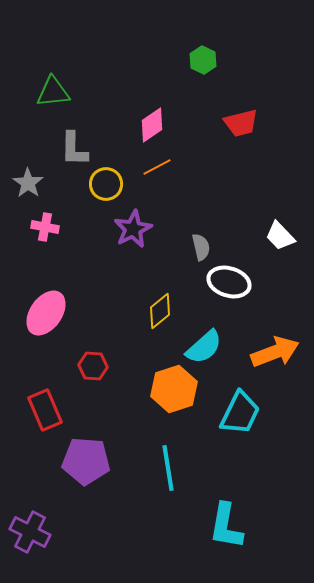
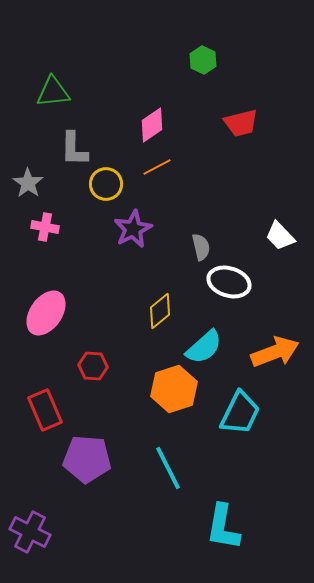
purple pentagon: moved 1 px right, 2 px up
cyan line: rotated 18 degrees counterclockwise
cyan L-shape: moved 3 px left, 1 px down
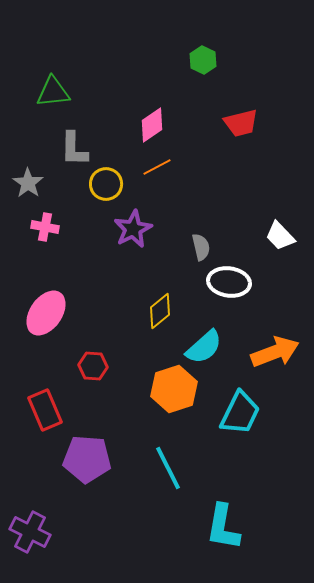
white ellipse: rotated 9 degrees counterclockwise
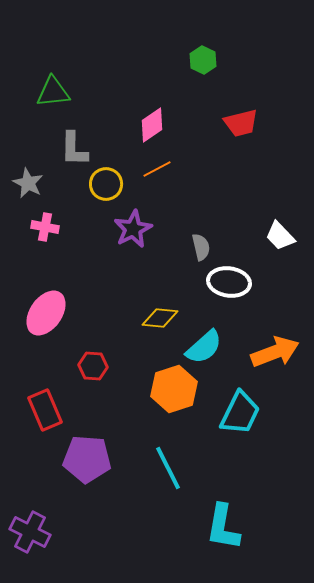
orange line: moved 2 px down
gray star: rotated 8 degrees counterclockwise
yellow diamond: moved 7 px down; rotated 45 degrees clockwise
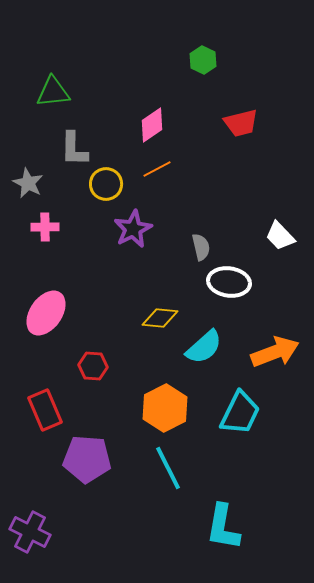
pink cross: rotated 12 degrees counterclockwise
orange hexagon: moved 9 px left, 19 px down; rotated 9 degrees counterclockwise
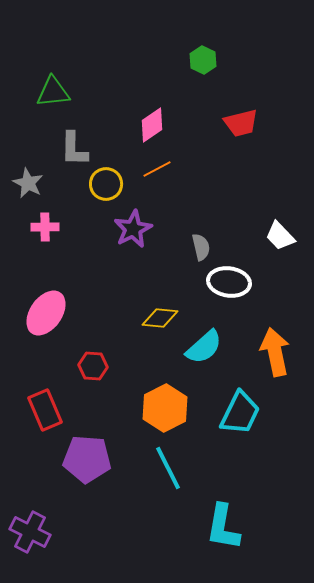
orange arrow: rotated 81 degrees counterclockwise
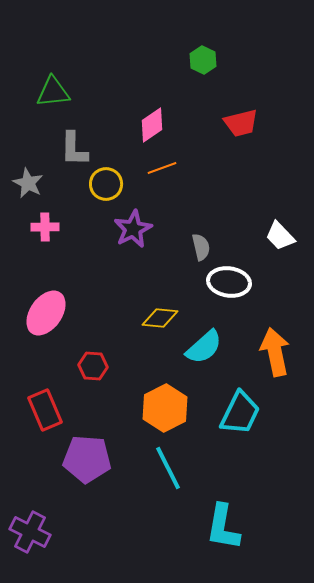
orange line: moved 5 px right, 1 px up; rotated 8 degrees clockwise
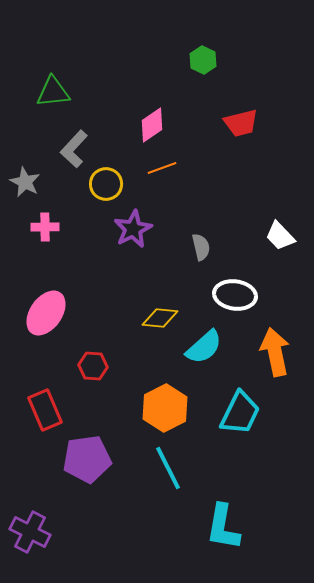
gray L-shape: rotated 42 degrees clockwise
gray star: moved 3 px left, 1 px up
white ellipse: moved 6 px right, 13 px down
purple pentagon: rotated 12 degrees counterclockwise
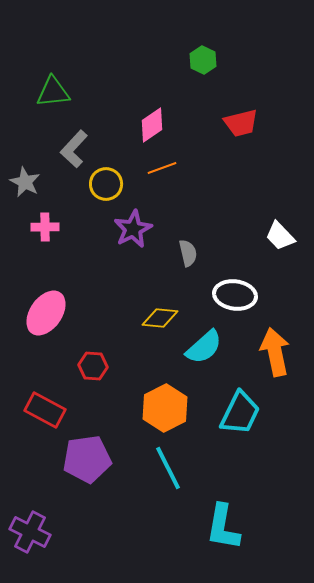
gray semicircle: moved 13 px left, 6 px down
red rectangle: rotated 39 degrees counterclockwise
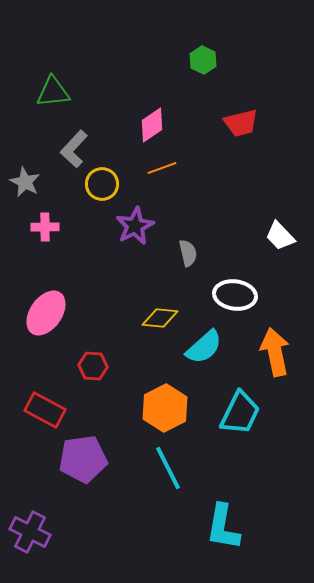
yellow circle: moved 4 px left
purple star: moved 2 px right, 3 px up
purple pentagon: moved 4 px left
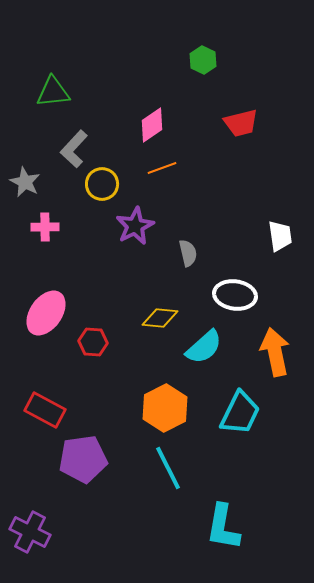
white trapezoid: rotated 144 degrees counterclockwise
red hexagon: moved 24 px up
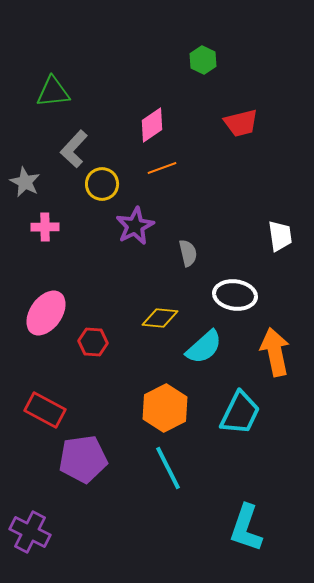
cyan L-shape: moved 23 px right, 1 px down; rotated 9 degrees clockwise
